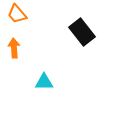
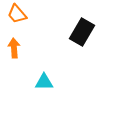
black rectangle: rotated 68 degrees clockwise
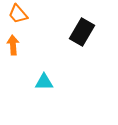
orange trapezoid: moved 1 px right
orange arrow: moved 1 px left, 3 px up
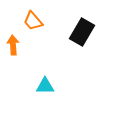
orange trapezoid: moved 15 px right, 7 px down
cyan triangle: moved 1 px right, 4 px down
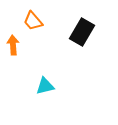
cyan triangle: rotated 12 degrees counterclockwise
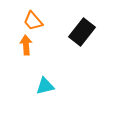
black rectangle: rotated 8 degrees clockwise
orange arrow: moved 13 px right
